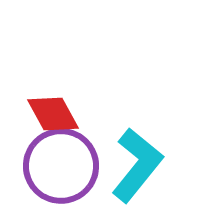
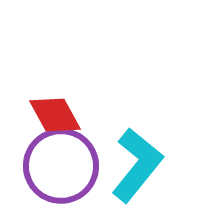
red diamond: moved 2 px right, 1 px down
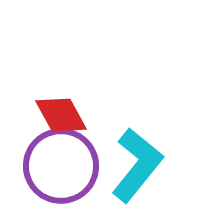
red diamond: moved 6 px right
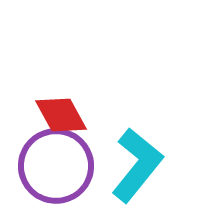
purple circle: moved 5 px left
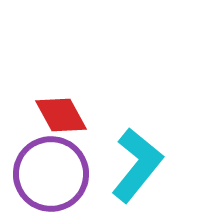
purple circle: moved 5 px left, 8 px down
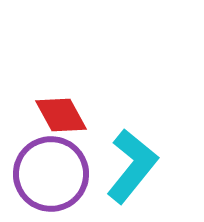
cyan L-shape: moved 5 px left, 1 px down
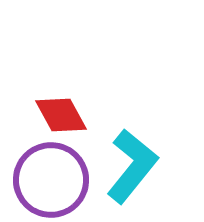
purple circle: moved 6 px down
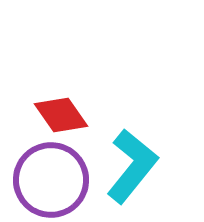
red diamond: rotated 6 degrees counterclockwise
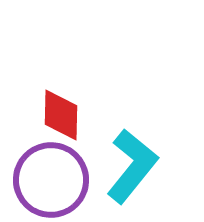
red diamond: rotated 36 degrees clockwise
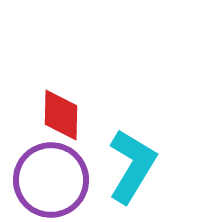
cyan L-shape: rotated 8 degrees counterclockwise
